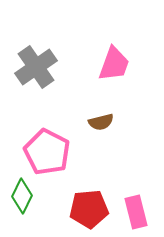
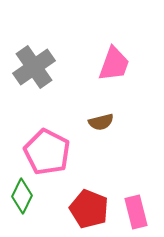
gray cross: moved 2 px left
red pentagon: rotated 27 degrees clockwise
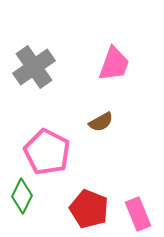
brown semicircle: rotated 15 degrees counterclockwise
pink rectangle: moved 2 px right, 2 px down; rotated 8 degrees counterclockwise
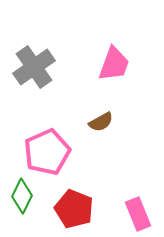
pink pentagon: rotated 21 degrees clockwise
red pentagon: moved 15 px left
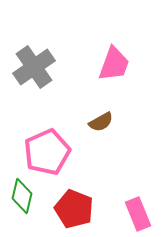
green diamond: rotated 12 degrees counterclockwise
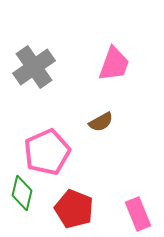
green diamond: moved 3 px up
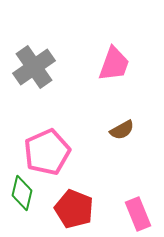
brown semicircle: moved 21 px right, 8 px down
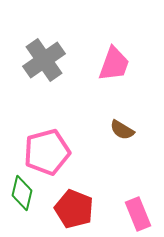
gray cross: moved 10 px right, 7 px up
brown semicircle: rotated 60 degrees clockwise
pink pentagon: rotated 9 degrees clockwise
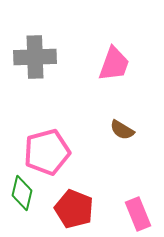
gray cross: moved 9 px left, 3 px up; rotated 33 degrees clockwise
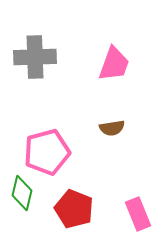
brown semicircle: moved 10 px left, 2 px up; rotated 40 degrees counterclockwise
